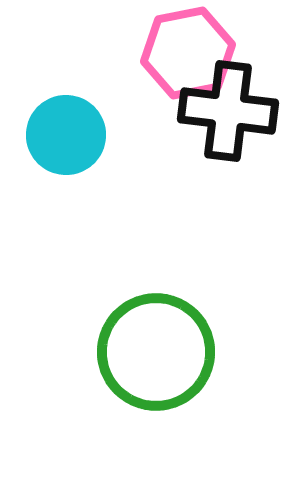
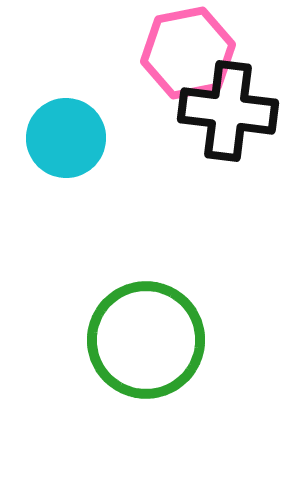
cyan circle: moved 3 px down
green circle: moved 10 px left, 12 px up
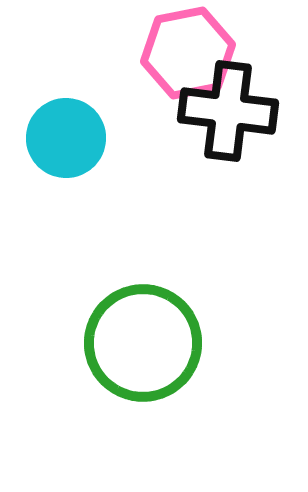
green circle: moved 3 px left, 3 px down
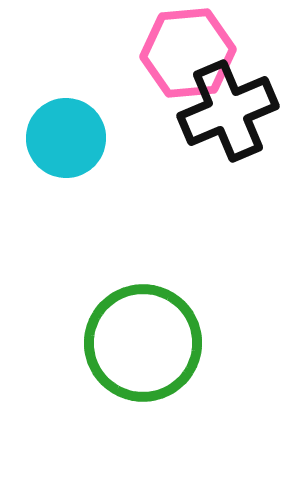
pink hexagon: rotated 6 degrees clockwise
black cross: rotated 30 degrees counterclockwise
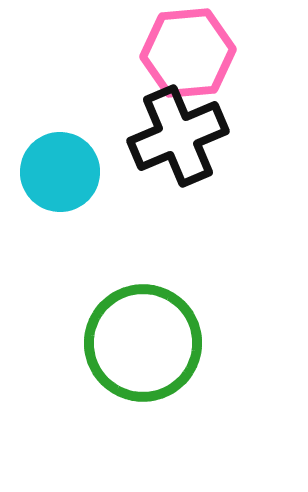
black cross: moved 50 px left, 25 px down
cyan circle: moved 6 px left, 34 px down
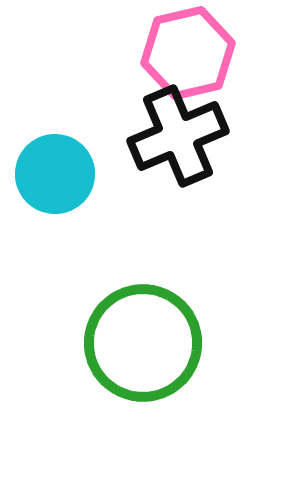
pink hexagon: rotated 8 degrees counterclockwise
cyan circle: moved 5 px left, 2 px down
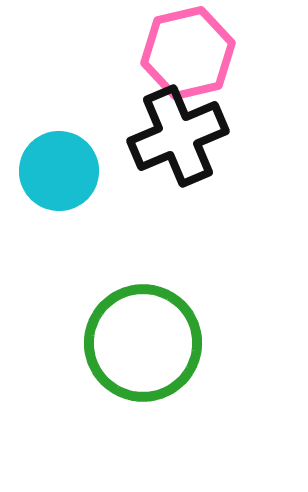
cyan circle: moved 4 px right, 3 px up
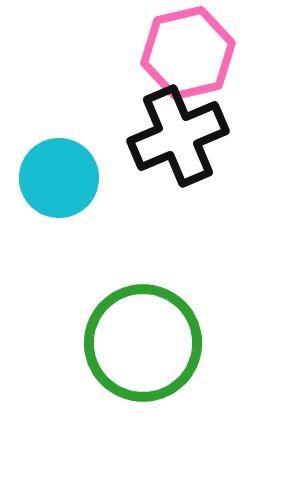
cyan circle: moved 7 px down
